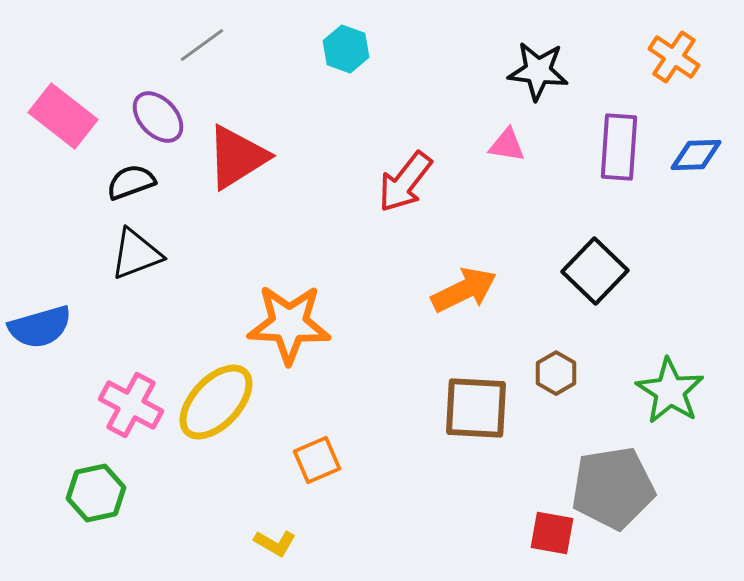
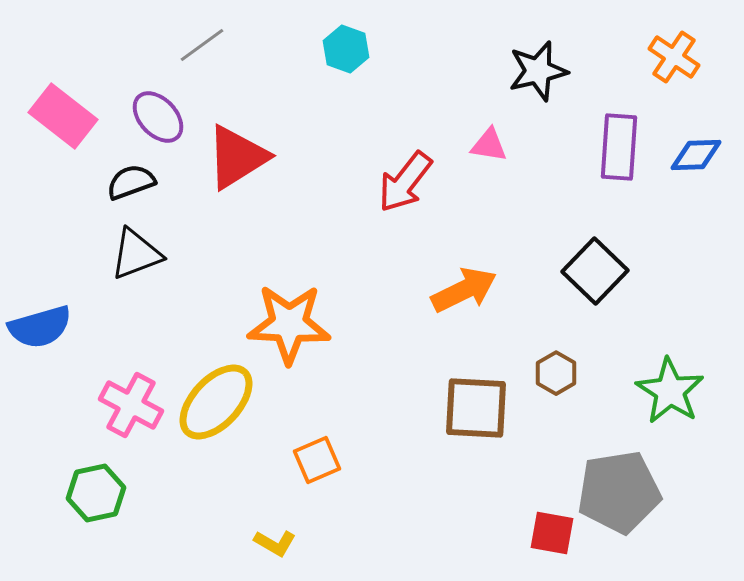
black star: rotated 20 degrees counterclockwise
pink triangle: moved 18 px left
gray pentagon: moved 6 px right, 4 px down
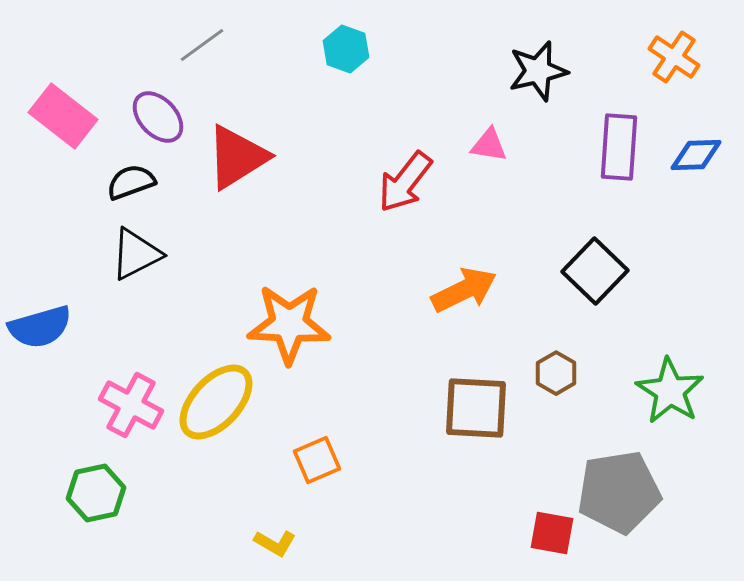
black triangle: rotated 6 degrees counterclockwise
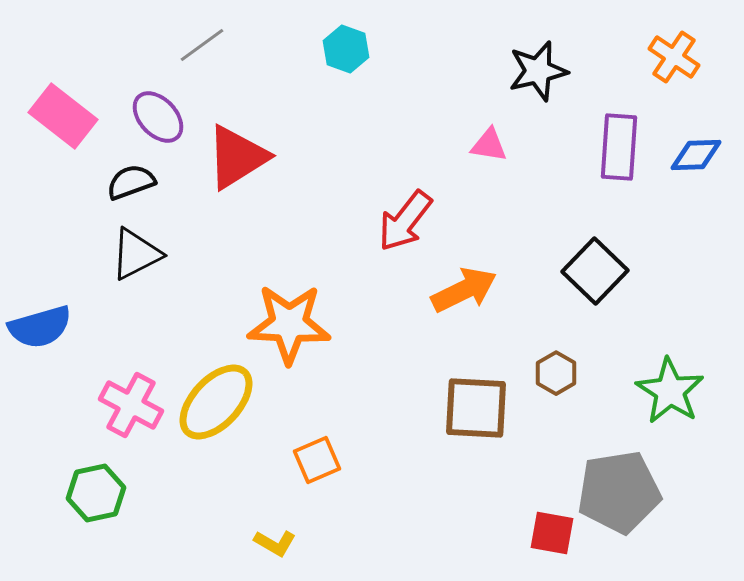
red arrow: moved 39 px down
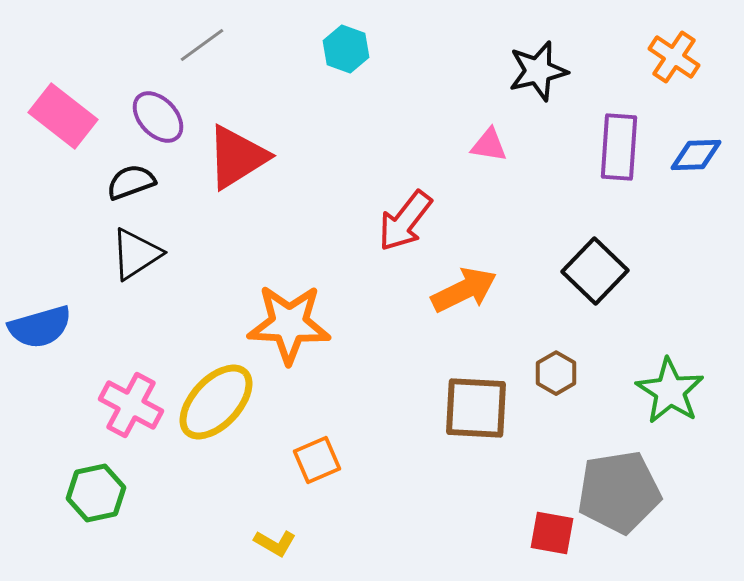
black triangle: rotated 6 degrees counterclockwise
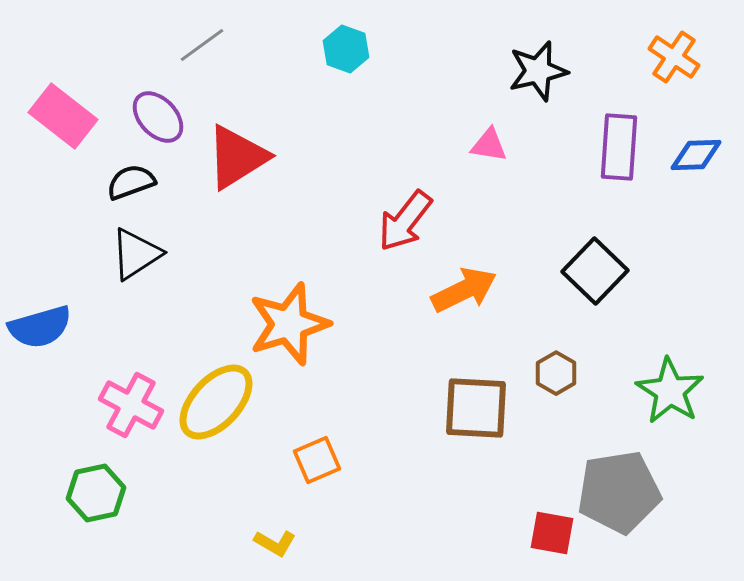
orange star: rotated 20 degrees counterclockwise
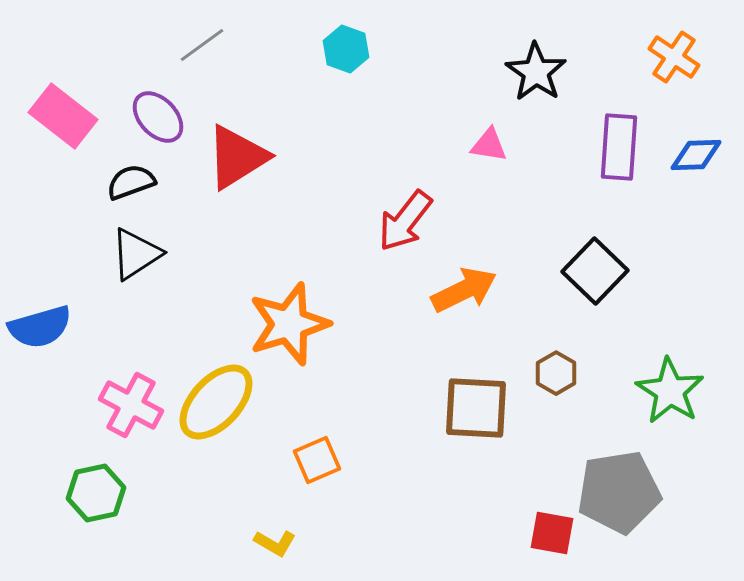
black star: moved 2 px left, 1 px down; rotated 24 degrees counterclockwise
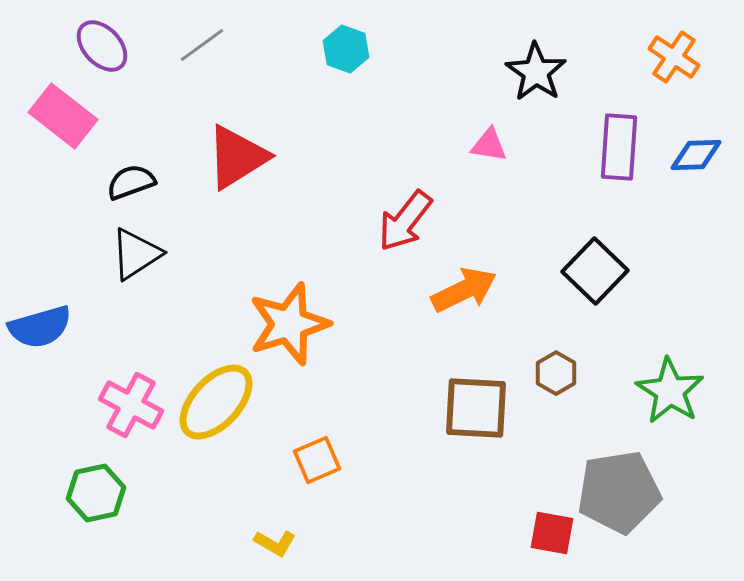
purple ellipse: moved 56 px left, 71 px up
